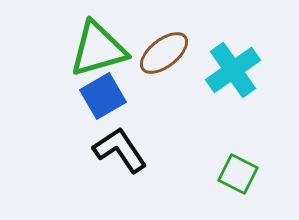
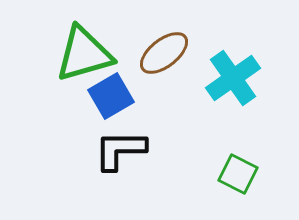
green triangle: moved 14 px left, 5 px down
cyan cross: moved 8 px down
blue square: moved 8 px right
black L-shape: rotated 56 degrees counterclockwise
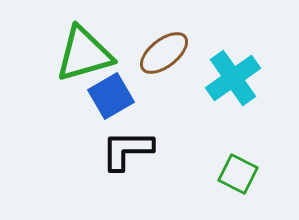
black L-shape: moved 7 px right
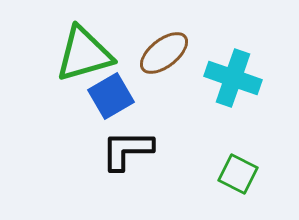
cyan cross: rotated 36 degrees counterclockwise
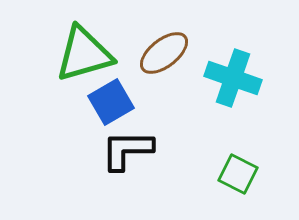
blue square: moved 6 px down
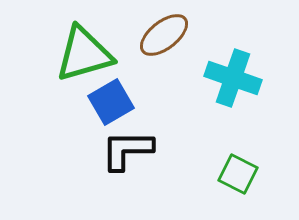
brown ellipse: moved 18 px up
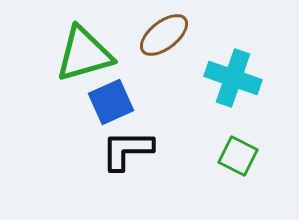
blue square: rotated 6 degrees clockwise
green square: moved 18 px up
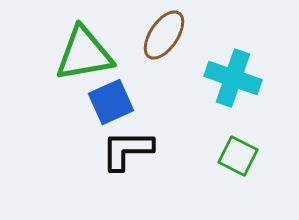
brown ellipse: rotated 18 degrees counterclockwise
green triangle: rotated 6 degrees clockwise
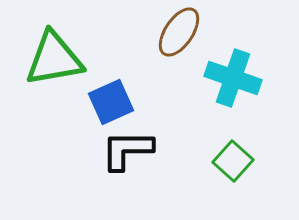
brown ellipse: moved 15 px right, 3 px up
green triangle: moved 30 px left, 5 px down
green square: moved 5 px left, 5 px down; rotated 15 degrees clockwise
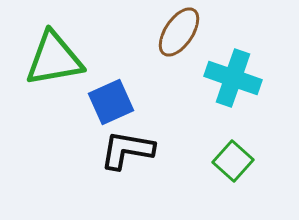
black L-shape: rotated 10 degrees clockwise
